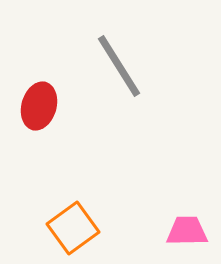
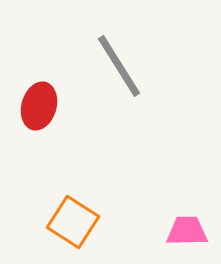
orange square: moved 6 px up; rotated 21 degrees counterclockwise
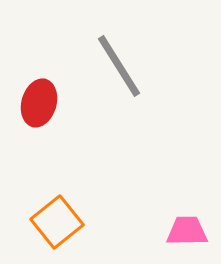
red ellipse: moved 3 px up
orange square: moved 16 px left; rotated 18 degrees clockwise
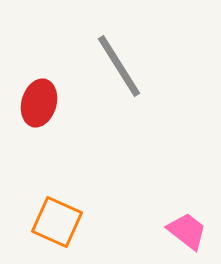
orange square: rotated 27 degrees counterclockwise
pink trapezoid: rotated 39 degrees clockwise
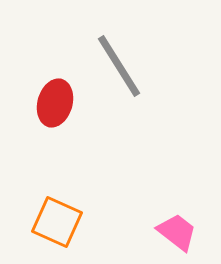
red ellipse: moved 16 px right
pink trapezoid: moved 10 px left, 1 px down
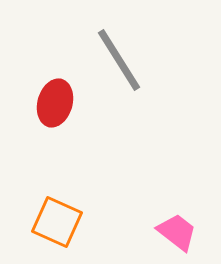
gray line: moved 6 px up
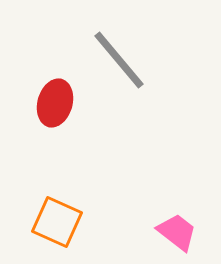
gray line: rotated 8 degrees counterclockwise
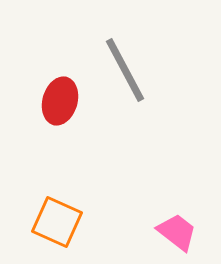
gray line: moved 6 px right, 10 px down; rotated 12 degrees clockwise
red ellipse: moved 5 px right, 2 px up
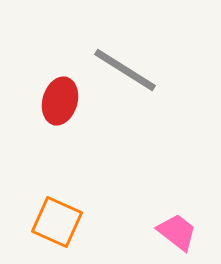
gray line: rotated 30 degrees counterclockwise
